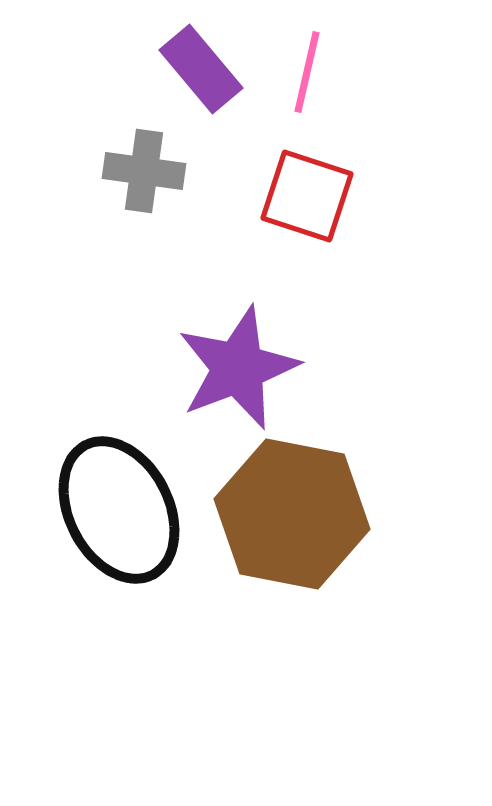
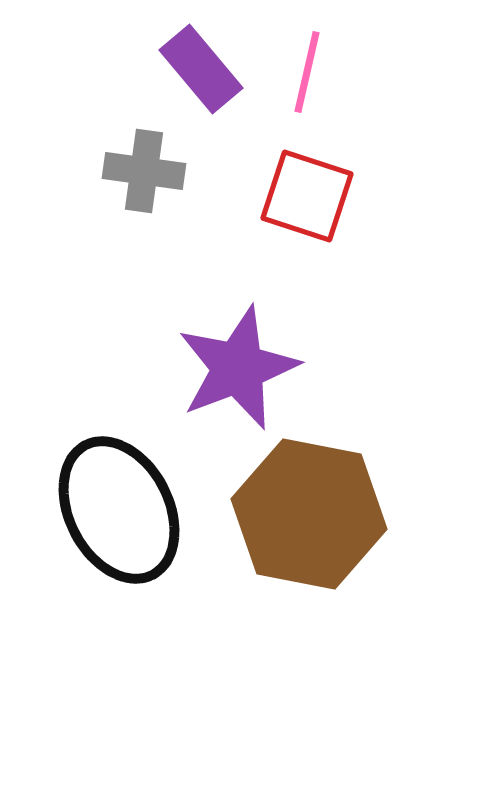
brown hexagon: moved 17 px right
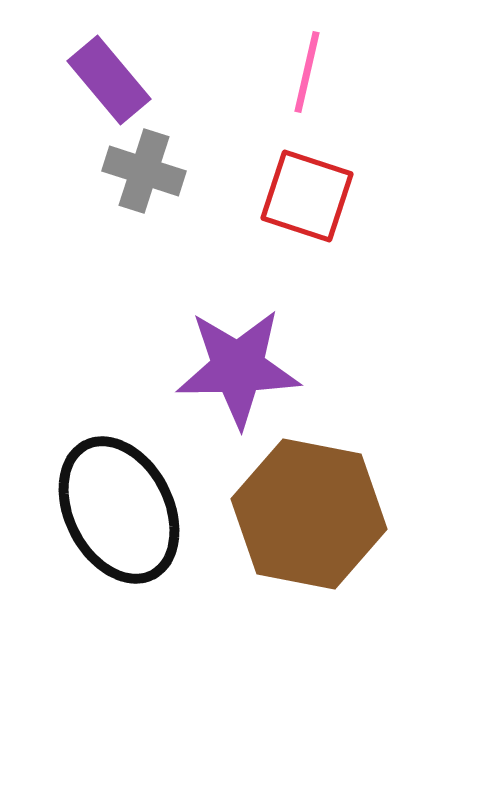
purple rectangle: moved 92 px left, 11 px down
gray cross: rotated 10 degrees clockwise
purple star: rotated 20 degrees clockwise
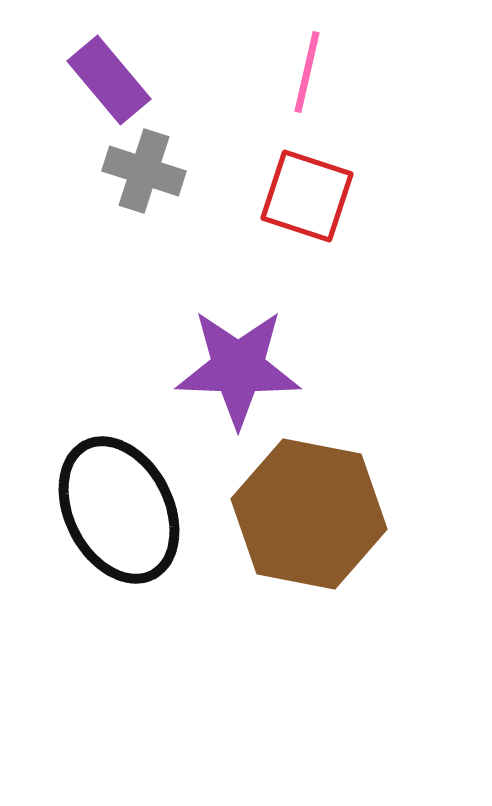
purple star: rotated 3 degrees clockwise
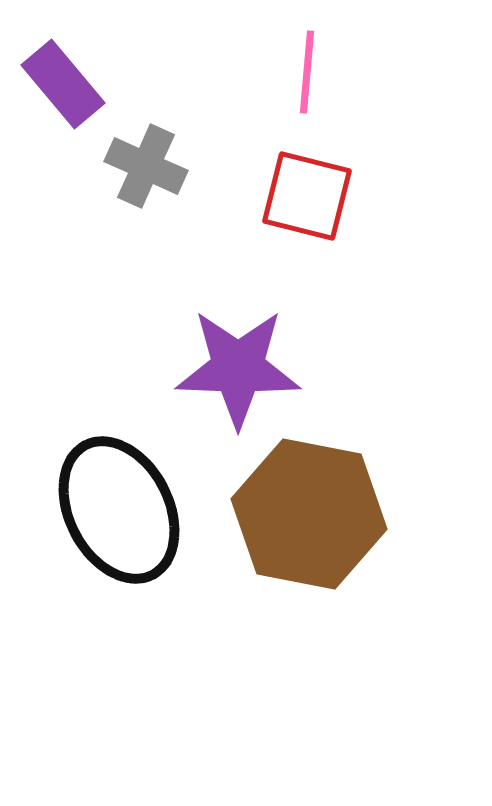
pink line: rotated 8 degrees counterclockwise
purple rectangle: moved 46 px left, 4 px down
gray cross: moved 2 px right, 5 px up; rotated 6 degrees clockwise
red square: rotated 4 degrees counterclockwise
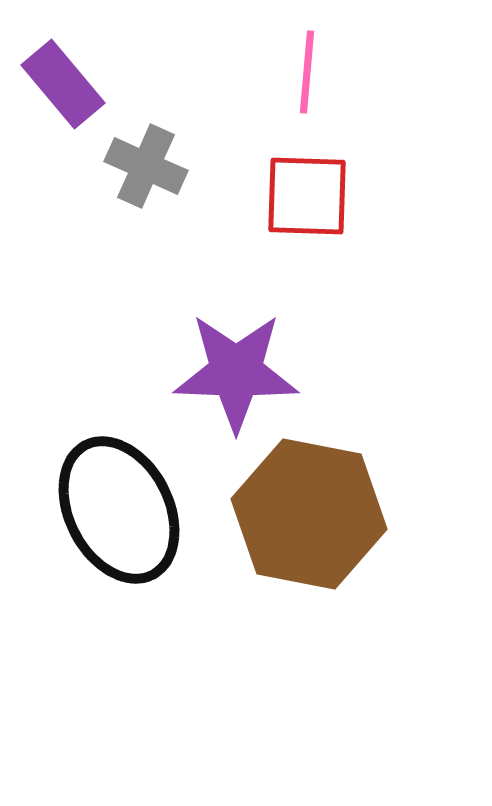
red square: rotated 12 degrees counterclockwise
purple star: moved 2 px left, 4 px down
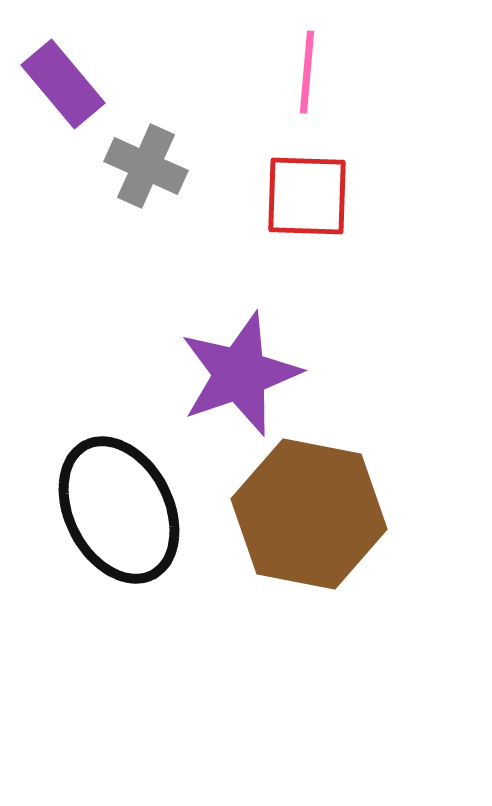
purple star: moved 4 px right, 2 px down; rotated 21 degrees counterclockwise
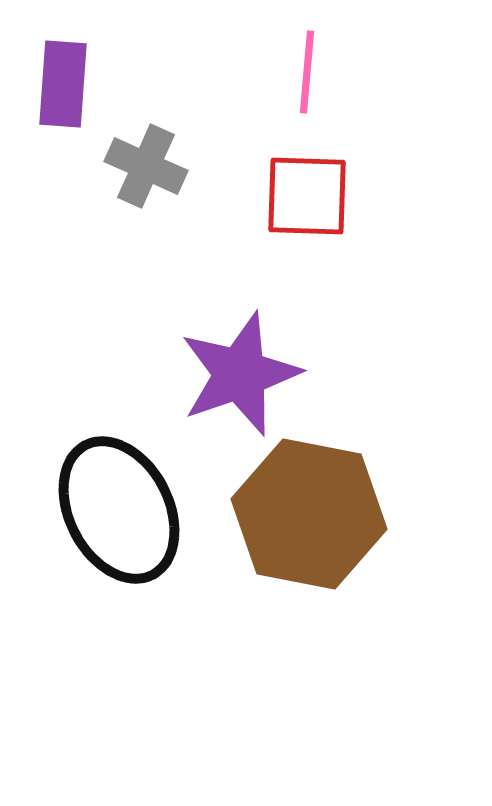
purple rectangle: rotated 44 degrees clockwise
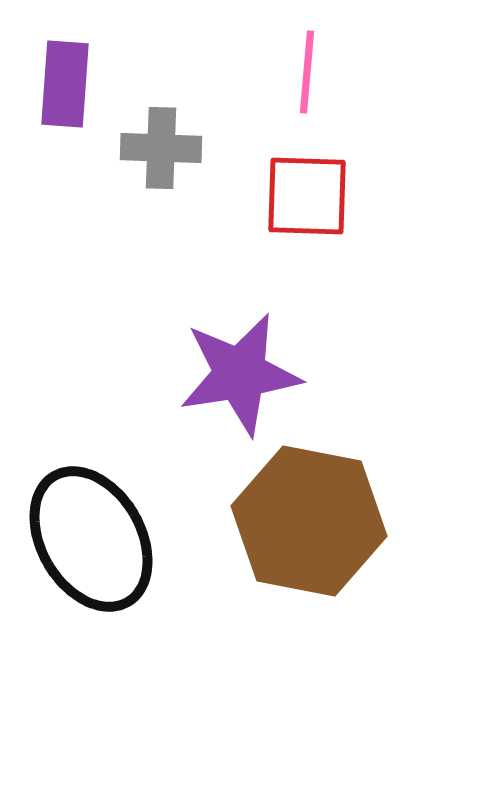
purple rectangle: moved 2 px right
gray cross: moved 15 px right, 18 px up; rotated 22 degrees counterclockwise
purple star: rotated 10 degrees clockwise
black ellipse: moved 28 px left, 29 px down; rotated 3 degrees counterclockwise
brown hexagon: moved 7 px down
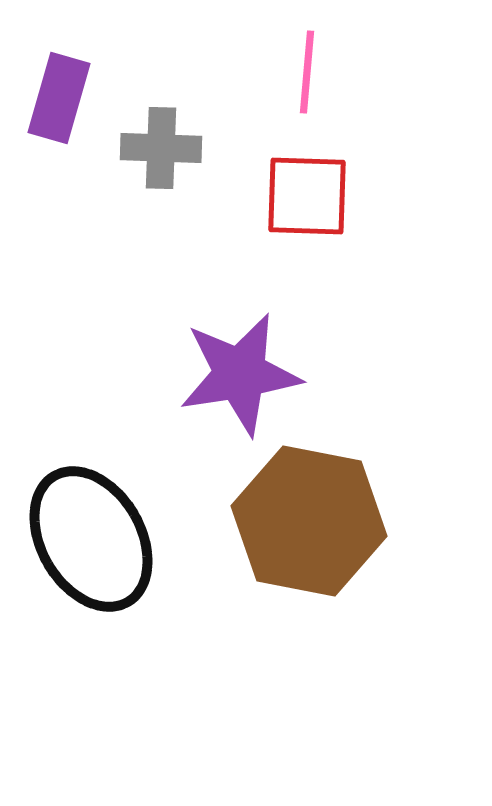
purple rectangle: moved 6 px left, 14 px down; rotated 12 degrees clockwise
